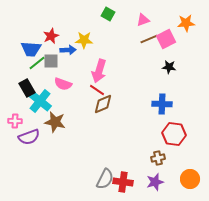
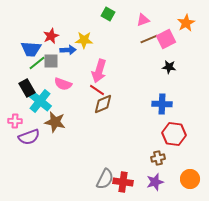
orange star: rotated 24 degrees counterclockwise
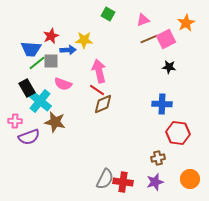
pink arrow: rotated 150 degrees clockwise
red hexagon: moved 4 px right, 1 px up
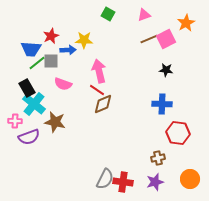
pink triangle: moved 1 px right, 5 px up
black star: moved 3 px left, 3 px down
cyan cross: moved 6 px left, 3 px down
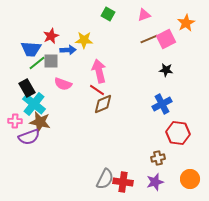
blue cross: rotated 30 degrees counterclockwise
brown star: moved 15 px left
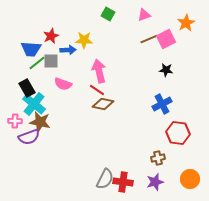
brown diamond: rotated 35 degrees clockwise
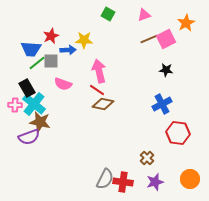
pink cross: moved 16 px up
brown cross: moved 11 px left; rotated 32 degrees counterclockwise
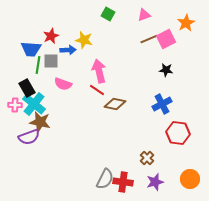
yellow star: rotated 12 degrees clockwise
green line: moved 1 px right, 2 px down; rotated 42 degrees counterclockwise
brown diamond: moved 12 px right
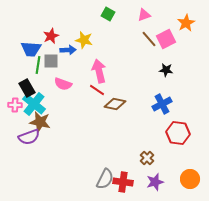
brown line: rotated 72 degrees clockwise
